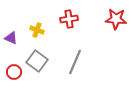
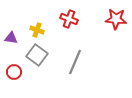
red cross: rotated 30 degrees clockwise
purple triangle: rotated 16 degrees counterclockwise
gray square: moved 6 px up
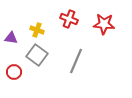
red star: moved 12 px left, 5 px down
gray line: moved 1 px right, 1 px up
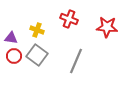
red star: moved 3 px right, 3 px down
red circle: moved 16 px up
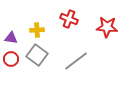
yellow cross: rotated 24 degrees counterclockwise
red circle: moved 3 px left, 3 px down
gray line: rotated 30 degrees clockwise
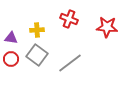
gray line: moved 6 px left, 2 px down
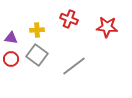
gray line: moved 4 px right, 3 px down
